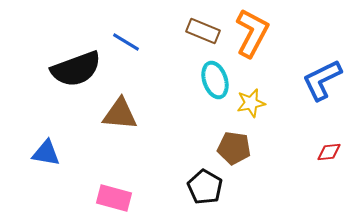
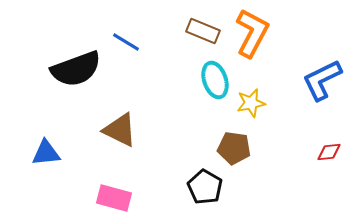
brown triangle: moved 16 px down; rotated 21 degrees clockwise
blue triangle: rotated 16 degrees counterclockwise
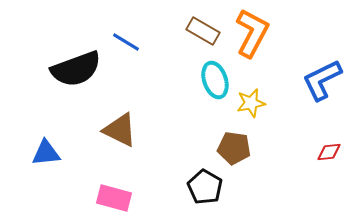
brown rectangle: rotated 8 degrees clockwise
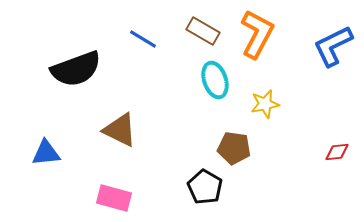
orange L-shape: moved 5 px right, 1 px down
blue line: moved 17 px right, 3 px up
blue L-shape: moved 11 px right, 34 px up
yellow star: moved 14 px right, 1 px down
red diamond: moved 8 px right
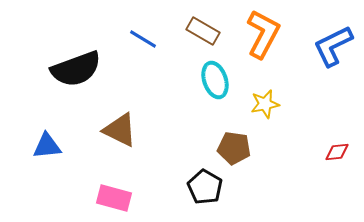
orange L-shape: moved 6 px right
blue triangle: moved 1 px right, 7 px up
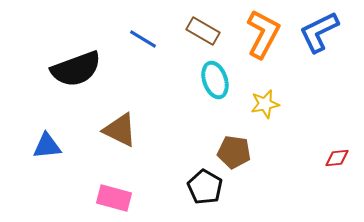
blue L-shape: moved 14 px left, 14 px up
brown pentagon: moved 4 px down
red diamond: moved 6 px down
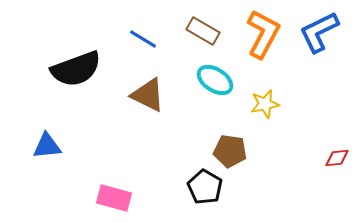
cyan ellipse: rotated 39 degrees counterclockwise
brown triangle: moved 28 px right, 35 px up
brown pentagon: moved 4 px left, 1 px up
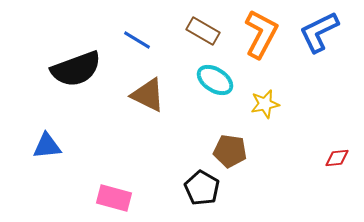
orange L-shape: moved 2 px left
blue line: moved 6 px left, 1 px down
black pentagon: moved 3 px left, 1 px down
